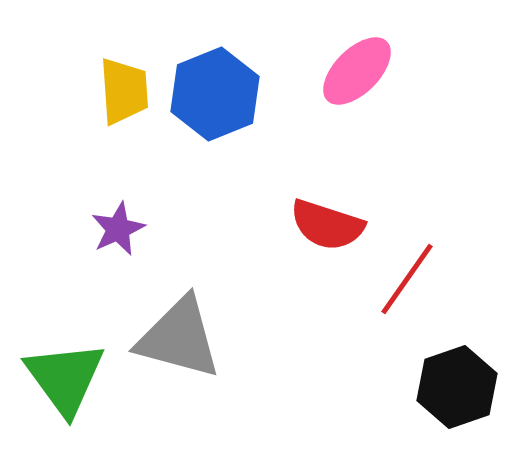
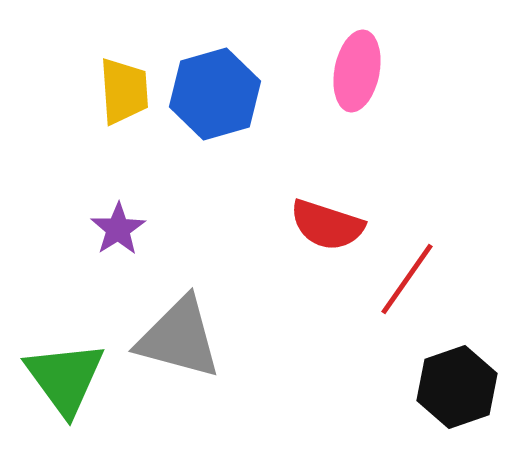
pink ellipse: rotated 34 degrees counterclockwise
blue hexagon: rotated 6 degrees clockwise
purple star: rotated 8 degrees counterclockwise
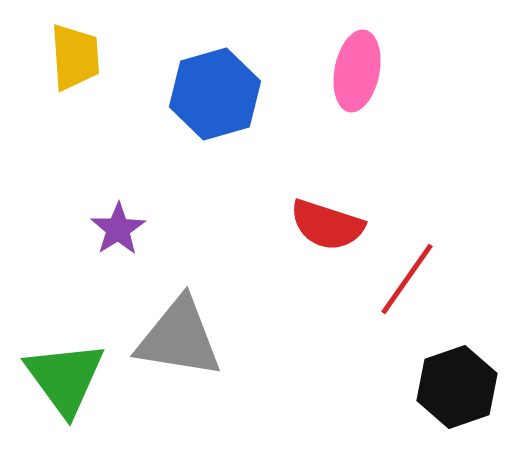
yellow trapezoid: moved 49 px left, 34 px up
gray triangle: rotated 6 degrees counterclockwise
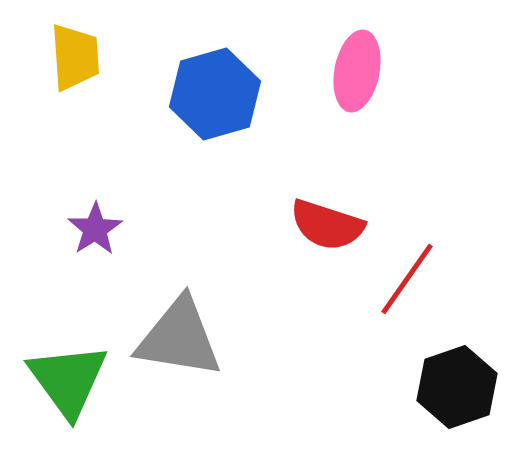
purple star: moved 23 px left
green triangle: moved 3 px right, 2 px down
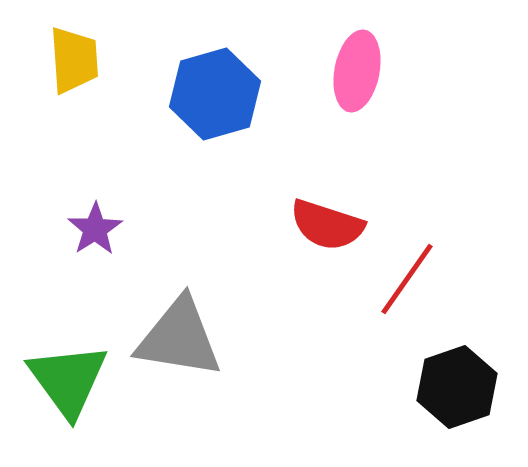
yellow trapezoid: moved 1 px left, 3 px down
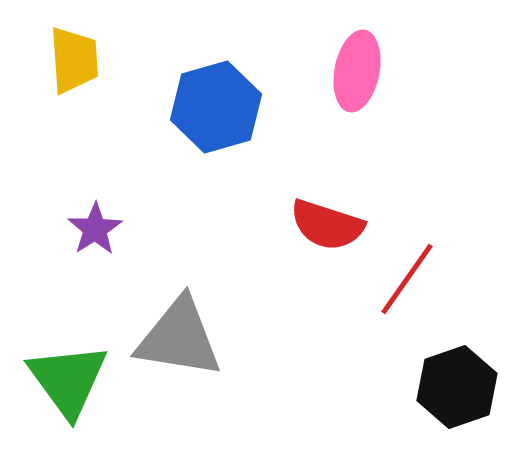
blue hexagon: moved 1 px right, 13 px down
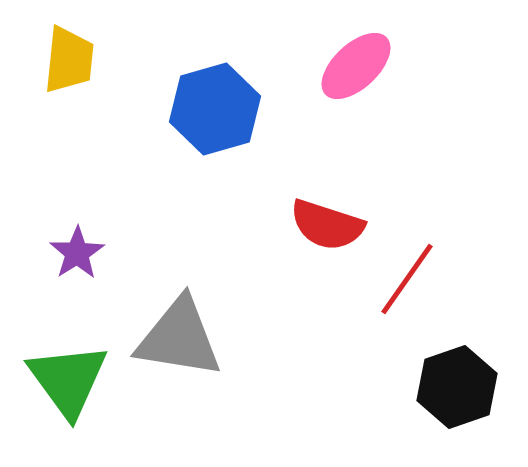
yellow trapezoid: moved 5 px left; rotated 10 degrees clockwise
pink ellipse: moved 1 px left, 5 px up; rotated 36 degrees clockwise
blue hexagon: moved 1 px left, 2 px down
purple star: moved 18 px left, 24 px down
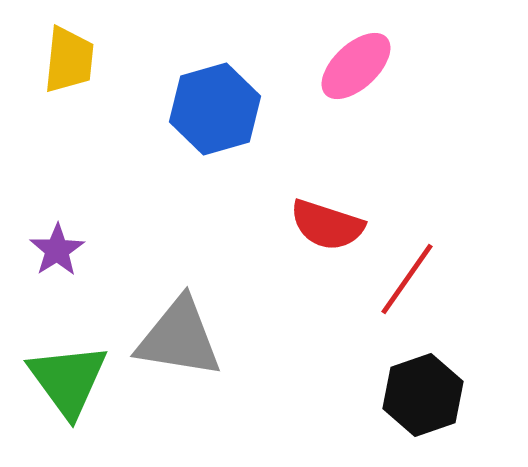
purple star: moved 20 px left, 3 px up
black hexagon: moved 34 px left, 8 px down
